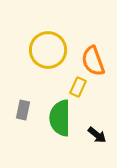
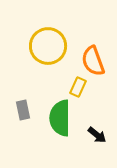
yellow circle: moved 4 px up
gray rectangle: rotated 24 degrees counterclockwise
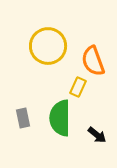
gray rectangle: moved 8 px down
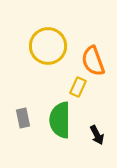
green semicircle: moved 2 px down
black arrow: rotated 24 degrees clockwise
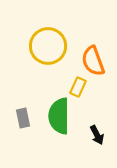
green semicircle: moved 1 px left, 4 px up
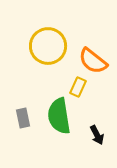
orange semicircle: rotated 32 degrees counterclockwise
green semicircle: rotated 9 degrees counterclockwise
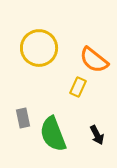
yellow circle: moved 9 px left, 2 px down
orange semicircle: moved 1 px right, 1 px up
green semicircle: moved 6 px left, 18 px down; rotated 12 degrees counterclockwise
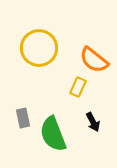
black arrow: moved 4 px left, 13 px up
